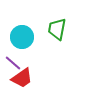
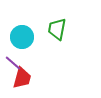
red trapezoid: rotated 40 degrees counterclockwise
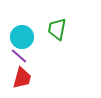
purple line: moved 6 px right, 7 px up
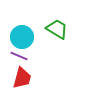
green trapezoid: rotated 110 degrees clockwise
purple line: rotated 18 degrees counterclockwise
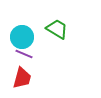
purple line: moved 5 px right, 2 px up
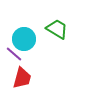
cyan circle: moved 2 px right, 2 px down
purple line: moved 10 px left; rotated 18 degrees clockwise
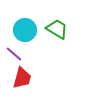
cyan circle: moved 1 px right, 9 px up
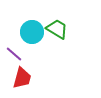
cyan circle: moved 7 px right, 2 px down
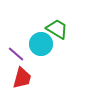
cyan circle: moved 9 px right, 12 px down
purple line: moved 2 px right
